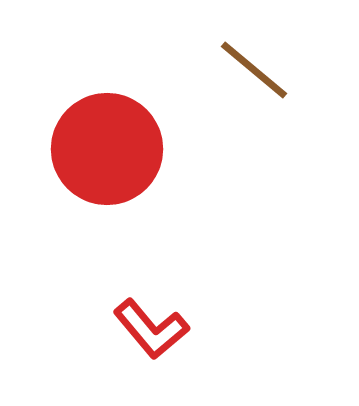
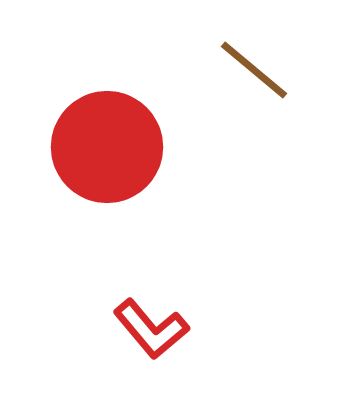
red circle: moved 2 px up
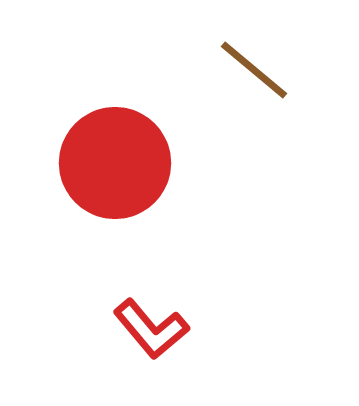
red circle: moved 8 px right, 16 px down
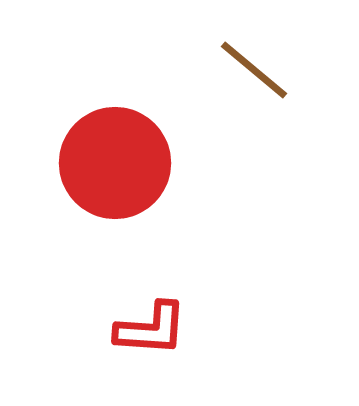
red L-shape: rotated 46 degrees counterclockwise
